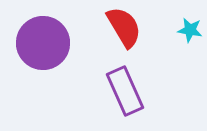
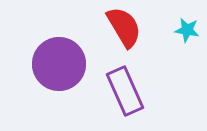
cyan star: moved 3 px left
purple circle: moved 16 px right, 21 px down
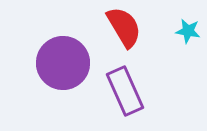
cyan star: moved 1 px right, 1 px down
purple circle: moved 4 px right, 1 px up
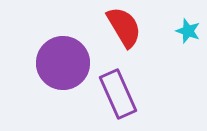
cyan star: rotated 10 degrees clockwise
purple rectangle: moved 7 px left, 3 px down
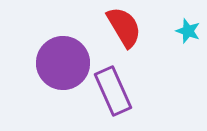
purple rectangle: moved 5 px left, 3 px up
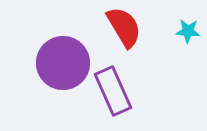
cyan star: rotated 15 degrees counterclockwise
